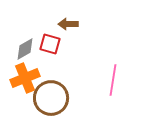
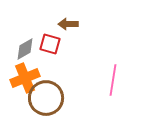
brown circle: moved 5 px left
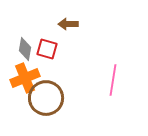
red square: moved 3 px left, 5 px down
gray diamond: rotated 50 degrees counterclockwise
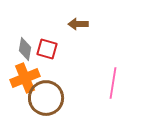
brown arrow: moved 10 px right
pink line: moved 3 px down
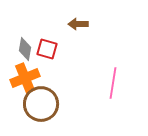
brown circle: moved 5 px left, 6 px down
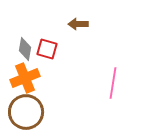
brown circle: moved 15 px left, 8 px down
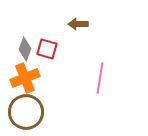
gray diamond: rotated 10 degrees clockwise
pink line: moved 13 px left, 5 px up
